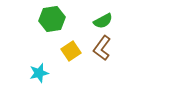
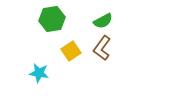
cyan star: rotated 24 degrees clockwise
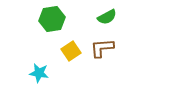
green semicircle: moved 4 px right, 4 px up
brown L-shape: rotated 50 degrees clockwise
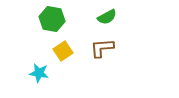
green hexagon: rotated 20 degrees clockwise
yellow square: moved 8 px left
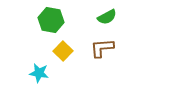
green hexagon: moved 1 px left, 1 px down
yellow square: rotated 12 degrees counterclockwise
